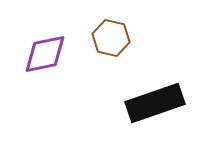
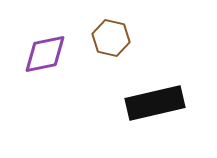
black rectangle: rotated 6 degrees clockwise
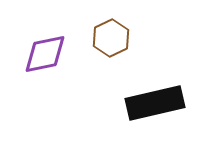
brown hexagon: rotated 21 degrees clockwise
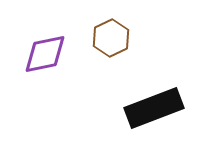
black rectangle: moved 1 px left, 5 px down; rotated 8 degrees counterclockwise
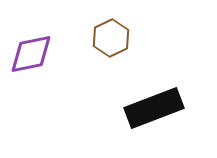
purple diamond: moved 14 px left
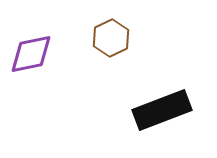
black rectangle: moved 8 px right, 2 px down
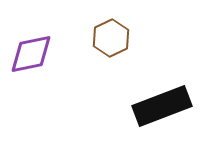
black rectangle: moved 4 px up
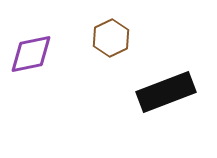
black rectangle: moved 4 px right, 14 px up
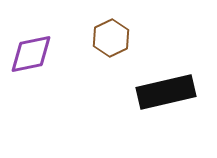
black rectangle: rotated 8 degrees clockwise
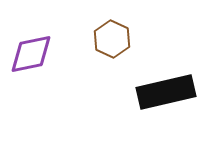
brown hexagon: moved 1 px right, 1 px down; rotated 9 degrees counterclockwise
